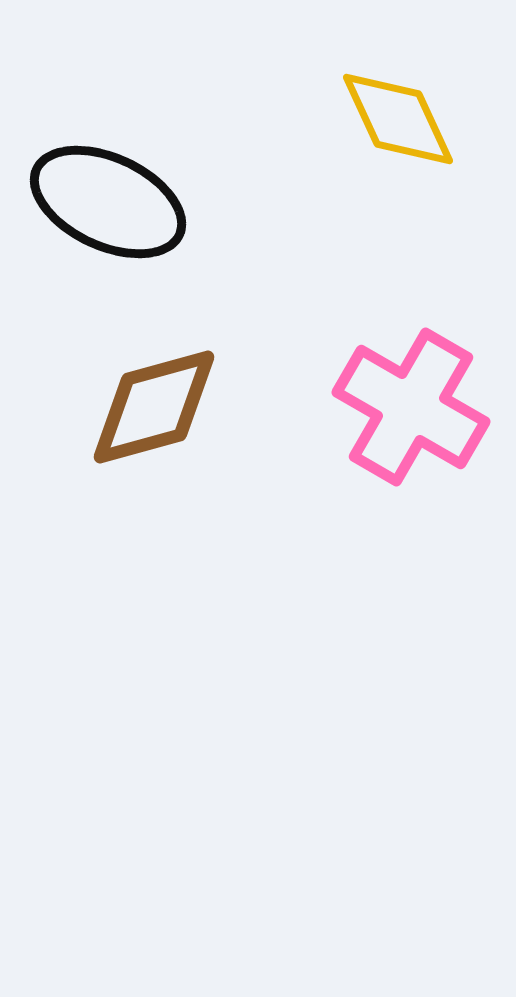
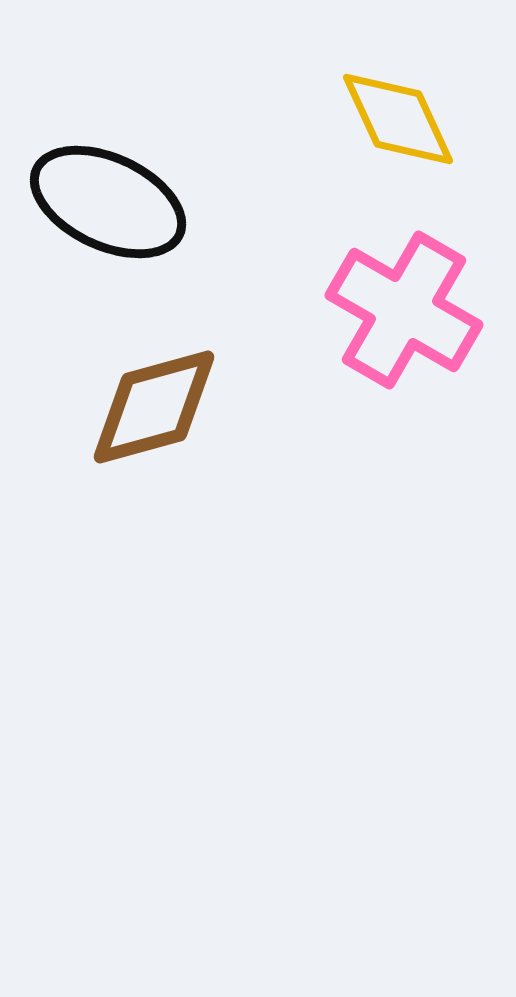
pink cross: moved 7 px left, 97 px up
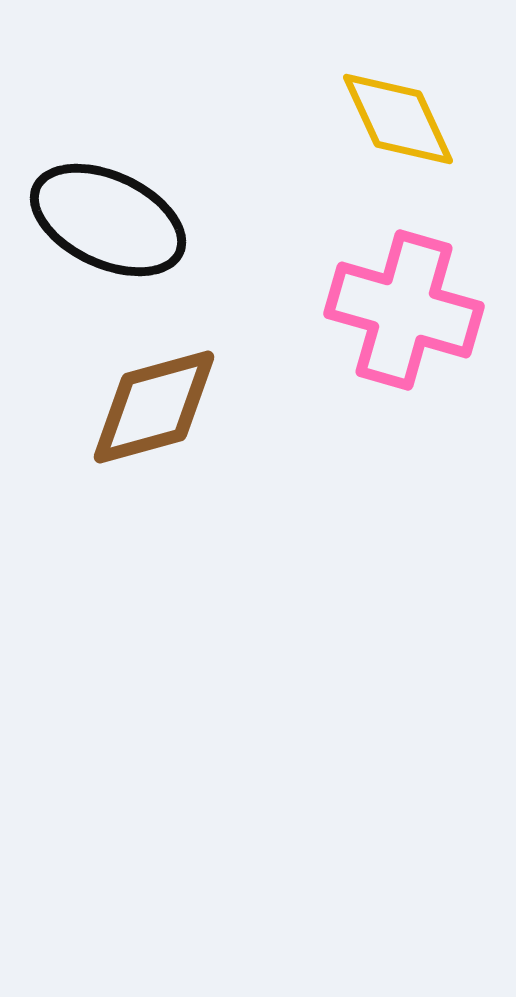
black ellipse: moved 18 px down
pink cross: rotated 14 degrees counterclockwise
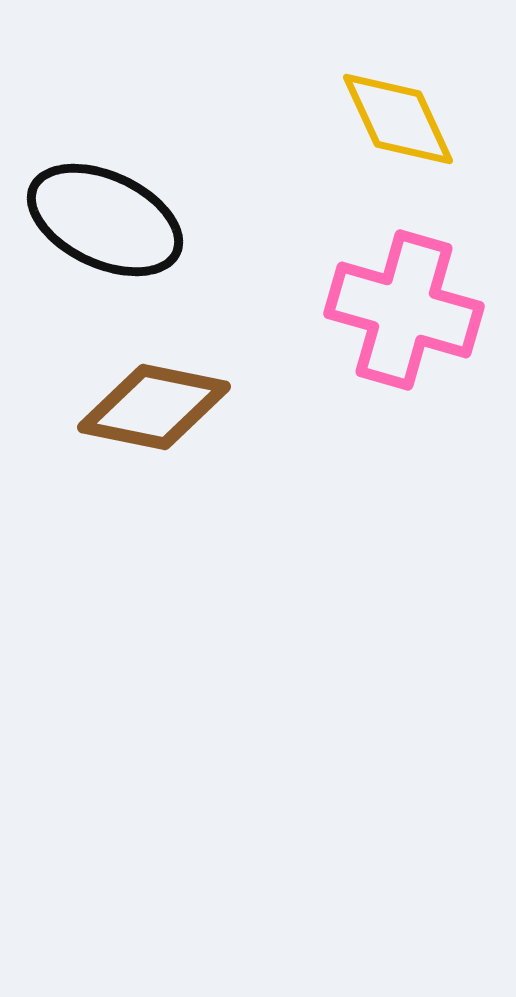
black ellipse: moved 3 px left
brown diamond: rotated 27 degrees clockwise
